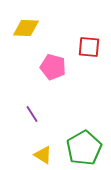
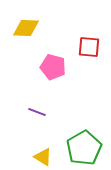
purple line: moved 5 px right, 2 px up; rotated 36 degrees counterclockwise
yellow triangle: moved 2 px down
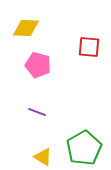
pink pentagon: moved 15 px left, 2 px up
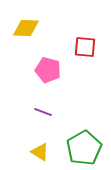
red square: moved 4 px left
pink pentagon: moved 10 px right, 5 px down
purple line: moved 6 px right
yellow triangle: moved 3 px left, 5 px up
